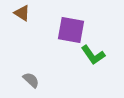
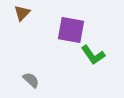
brown triangle: rotated 42 degrees clockwise
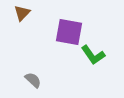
purple square: moved 2 px left, 2 px down
gray semicircle: moved 2 px right
